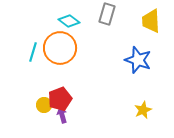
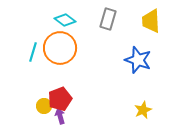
gray rectangle: moved 1 px right, 5 px down
cyan diamond: moved 4 px left, 1 px up
yellow circle: moved 1 px down
purple arrow: moved 2 px left, 1 px down
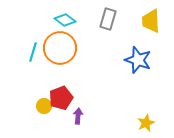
red pentagon: moved 1 px right, 1 px up
yellow star: moved 3 px right, 13 px down
purple arrow: moved 18 px right; rotated 21 degrees clockwise
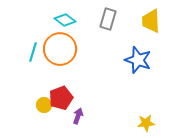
orange circle: moved 1 px down
yellow circle: moved 1 px up
purple arrow: rotated 14 degrees clockwise
yellow star: rotated 18 degrees clockwise
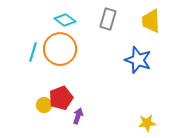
yellow star: moved 1 px right
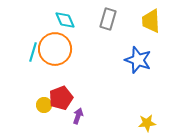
cyan diamond: rotated 30 degrees clockwise
orange circle: moved 5 px left
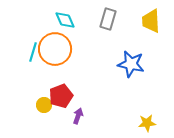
blue star: moved 7 px left, 4 px down; rotated 8 degrees counterclockwise
red pentagon: moved 2 px up
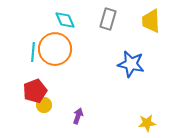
cyan line: rotated 12 degrees counterclockwise
red pentagon: moved 26 px left, 5 px up
